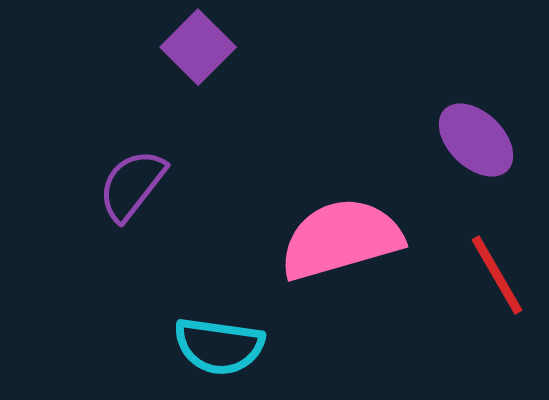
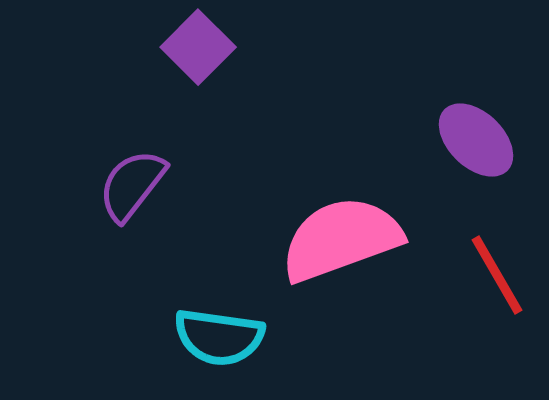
pink semicircle: rotated 4 degrees counterclockwise
cyan semicircle: moved 9 px up
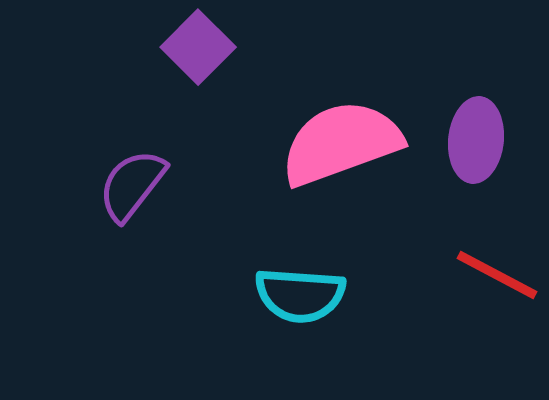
purple ellipse: rotated 52 degrees clockwise
pink semicircle: moved 96 px up
red line: rotated 32 degrees counterclockwise
cyan semicircle: moved 81 px right, 42 px up; rotated 4 degrees counterclockwise
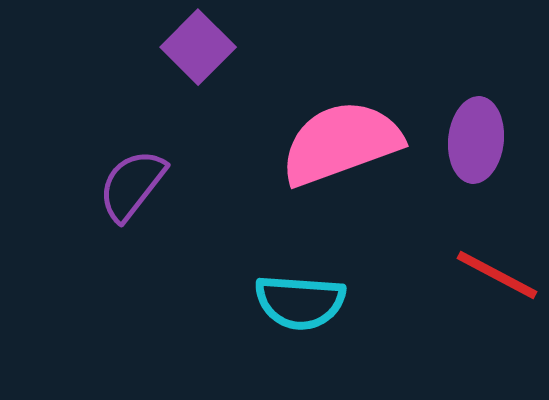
cyan semicircle: moved 7 px down
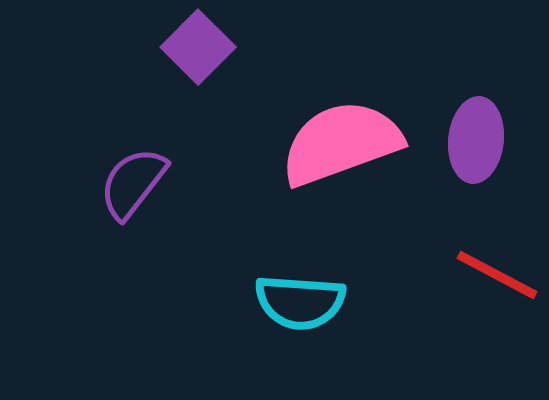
purple semicircle: moved 1 px right, 2 px up
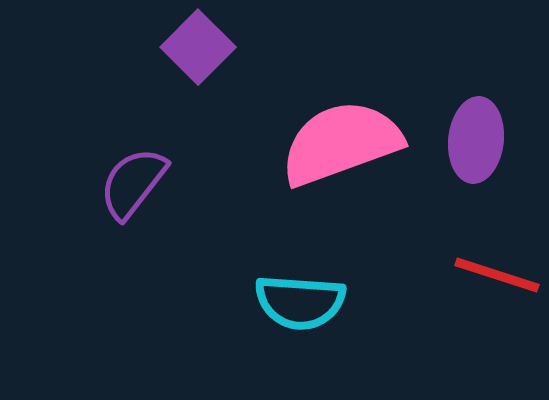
red line: rotated 10 degrees counterclockwise
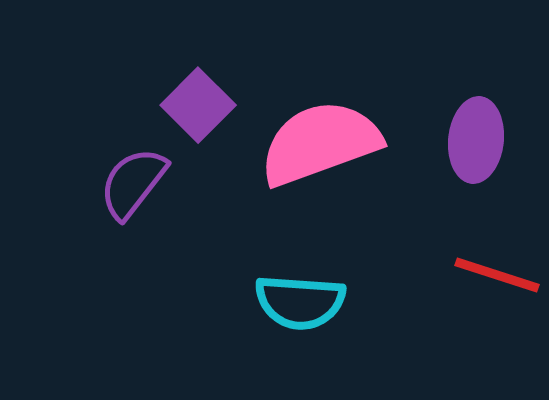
purple square: moved 58 px down
pink semicircle: moved 21 px left
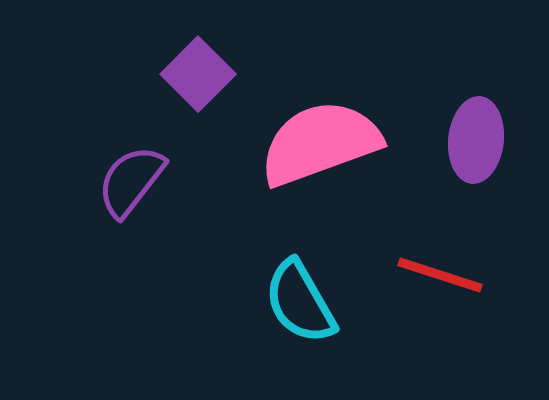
purple square: moved 31 px up
purple semicircle: moved 2 px left, 2 px up
red line: moved 57 px left
cyan semicircle: rotated 56 degrees clockwise
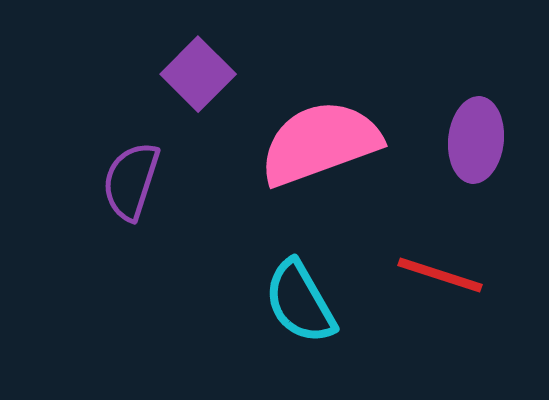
purple semicircle: rotated 20 degrees counterclockwise
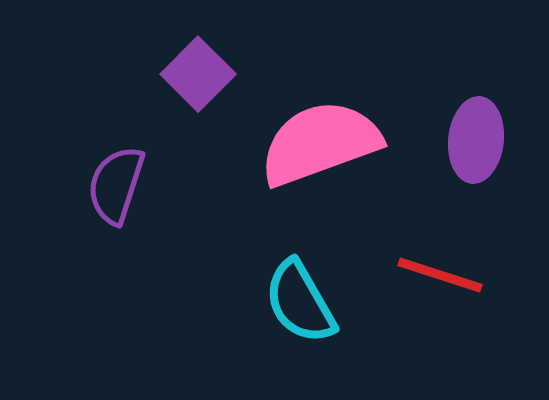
purple semicircle: moved 15 px left, 4 px down
